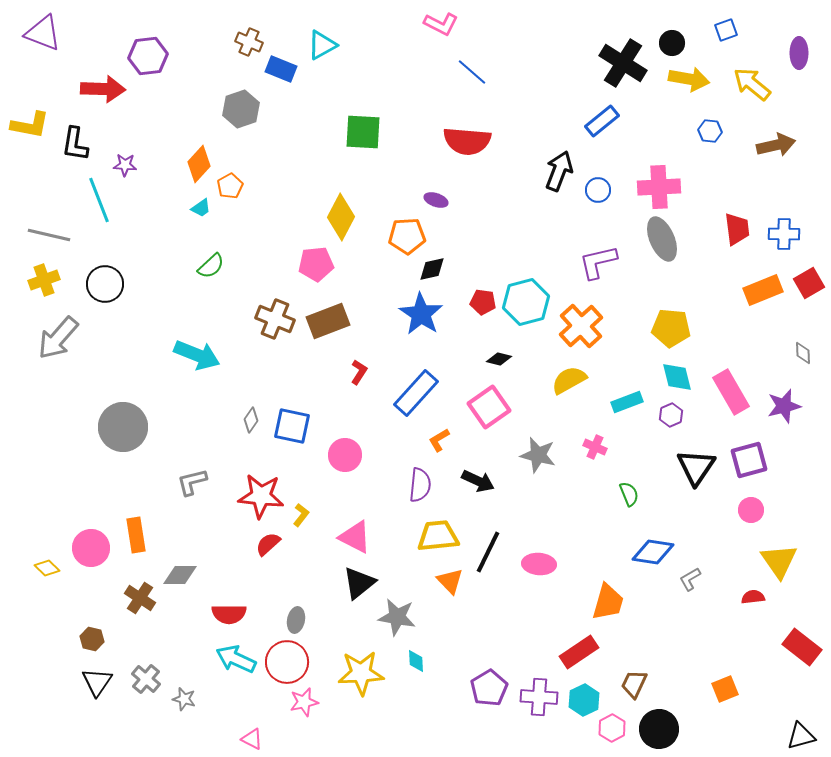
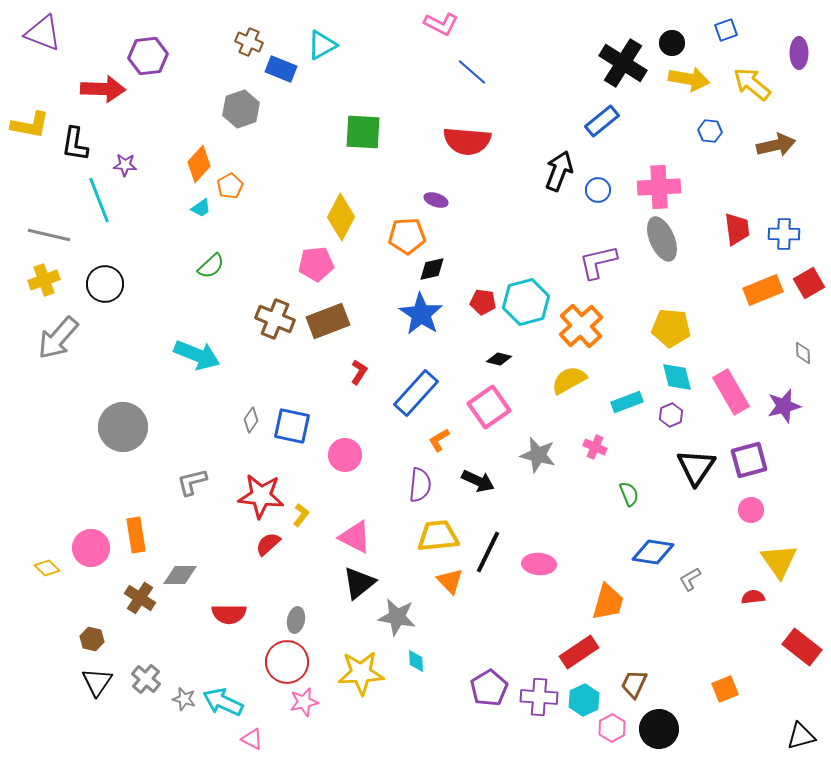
cyan arrow at (236, 659): moved 13 px left, 43 px down
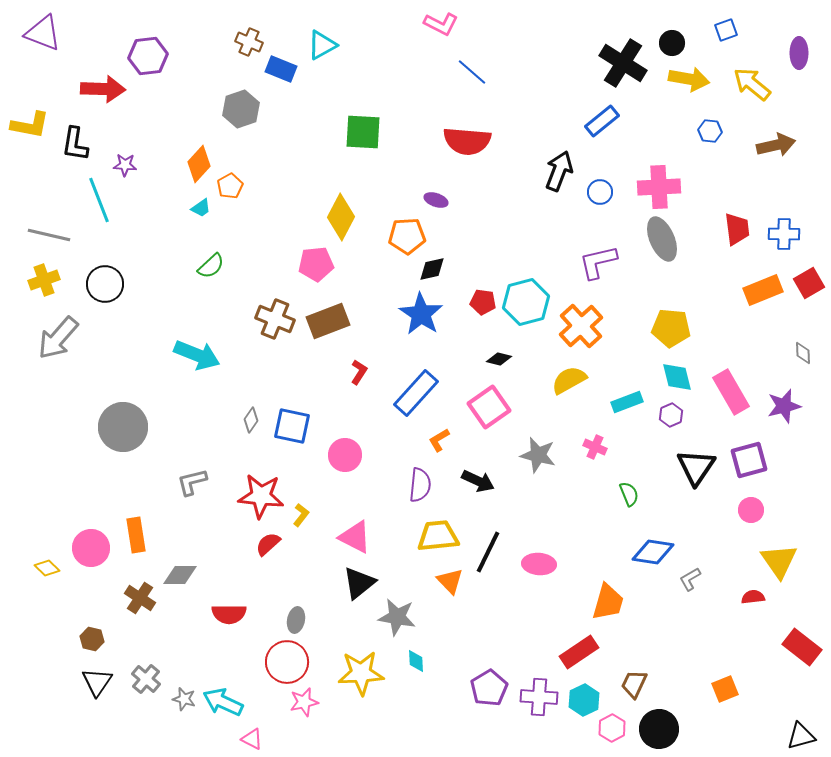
blue circle at (598, 190): moved 2 px right, 2 px down
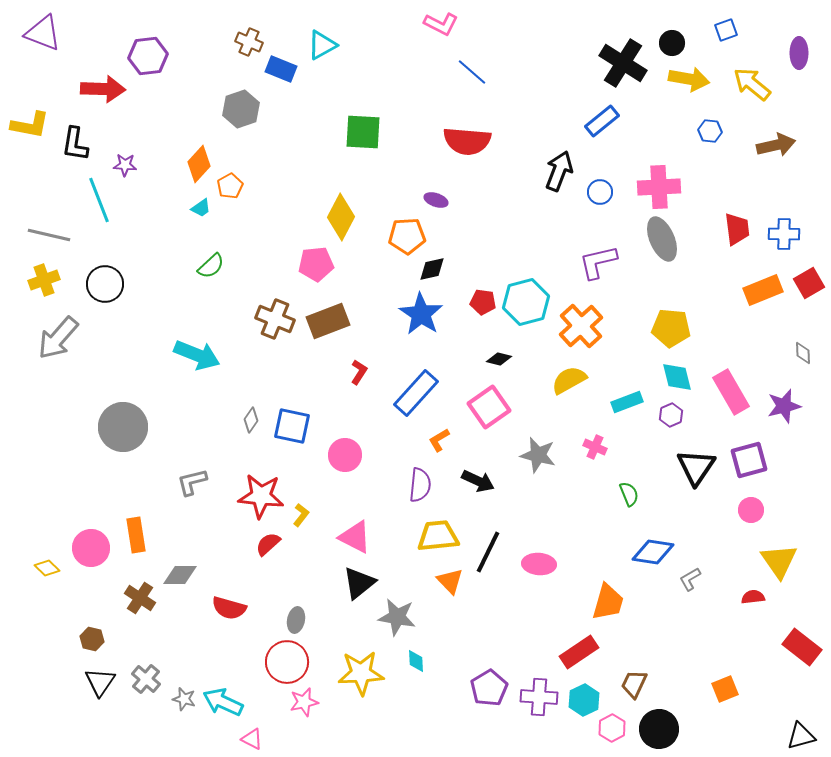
red semicircle at (229, 614): moved 6 px up; rotated 16 degrees clockwise
black triangle at (97, 682): moved 3 px right
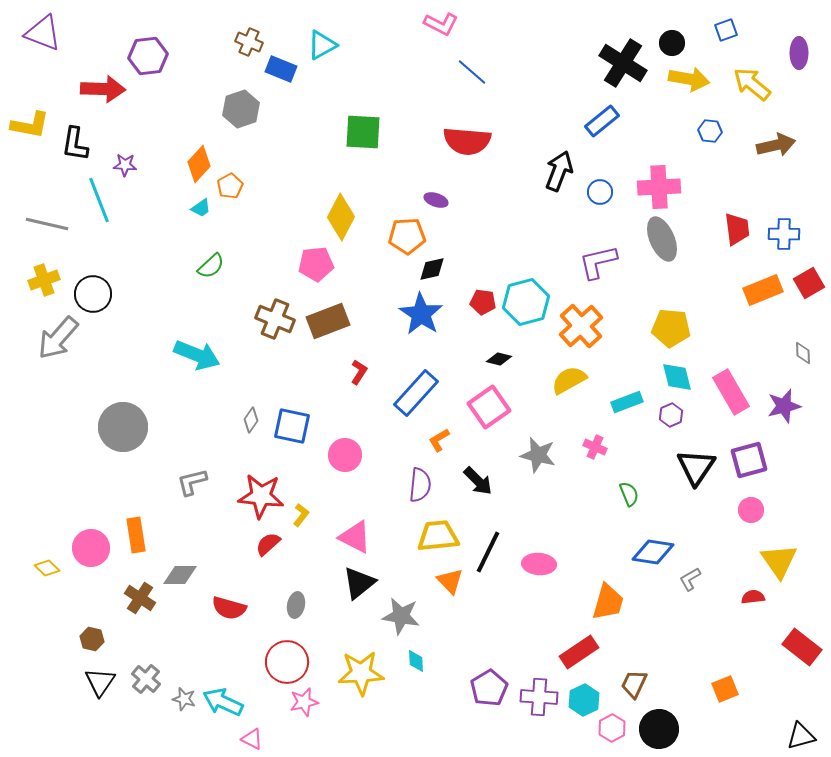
gray line at (49, 235): moved 2 px left, 11 px up
black circle at (105, 284): moved 12 px left, 10 px down
black arrow at (478, 481): rotated 20 degrees clockwise
gray star at (397, 617): moved 4 px right, 1 px up
gray ellipse at (296, 620): moved 15 px up
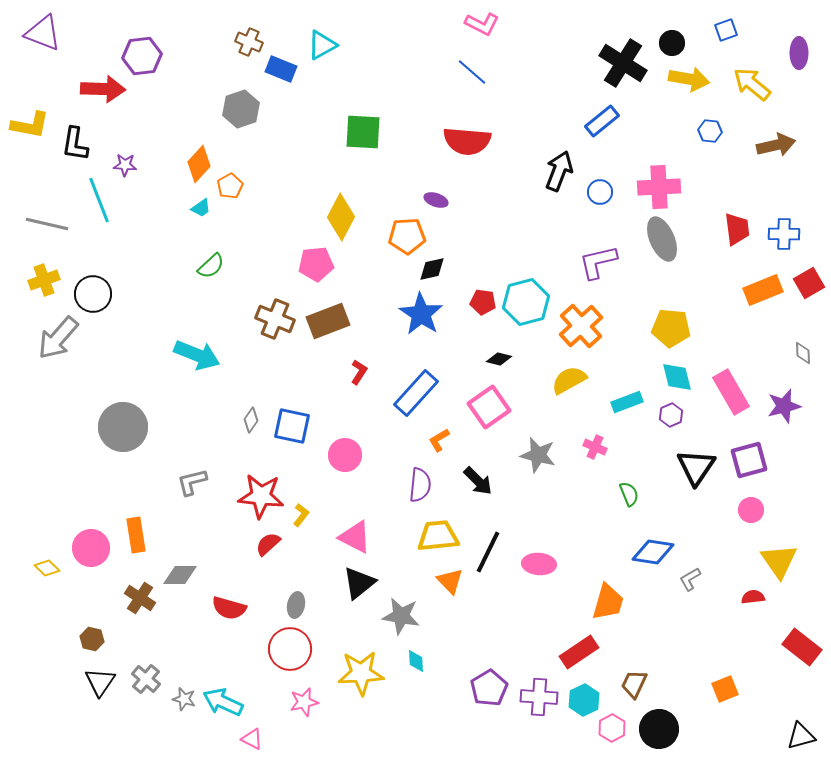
pink L-shape at (441, 24): moved 41 px right
purple hexagon at (148, 56): moved 6 px left
red circle at (287, 662): moved 3 px right, 13 px up
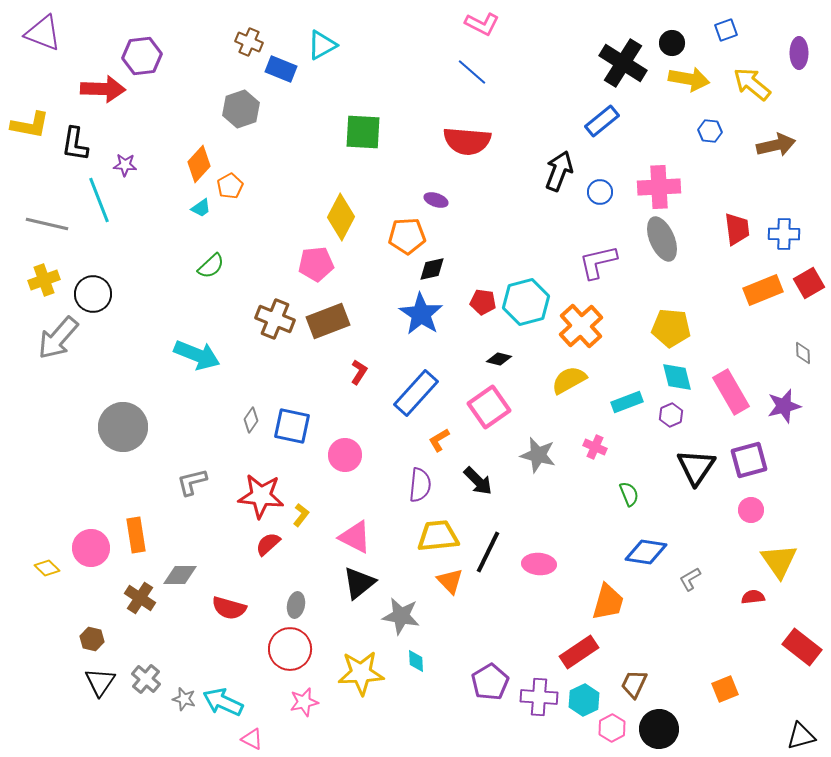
blue diamond at (653, 552): moved 7 px left
purple pentagon at (489, 688): moved 1 px right, 6 px up
